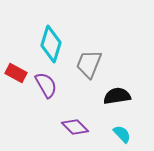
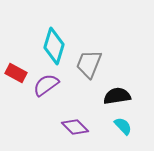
cyan diamond: moved 3 px right, 2 px down
purple semicircle: rotated 96 degrees counterclockwise
cyan semicircle: moved 1 px right, 8 px up
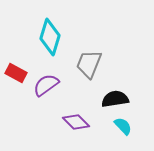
cyan diamond: moved 4 px left, 9 px up
black semicircle: moved 2 px left, 3 px down
purple diamond: moved 1 px right, 5 px up
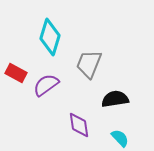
purple diamond: moved 3 px right, 3 px down; rotated 36 degrees clockwise
cyan semicircle: moved 3 px left, 12 px down
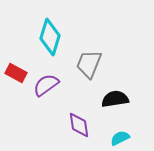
cyan semicircle: rotated 72 degrees counterclockwise
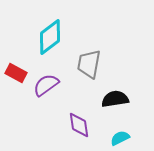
cyan diamond: rotated 36 degrees clockwise
gray trapezoid: rotated 12 degrees counterclockwise
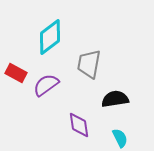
cyan semicircle: rotated 90 degrees clockwise
